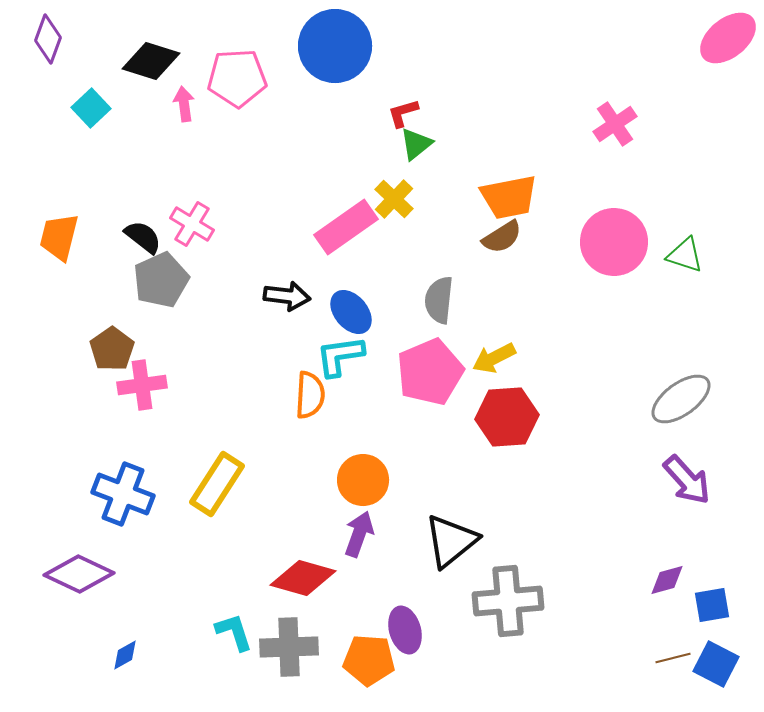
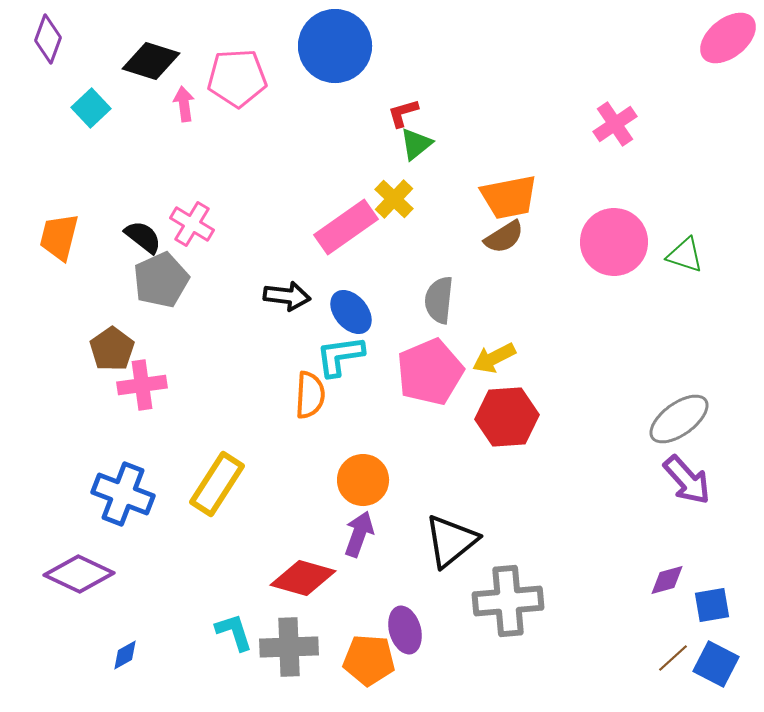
brown semicircle at (502, 237): moved 2 px right
gray ellipse at (681, 399): moved 2 px left, 20 px down
brown line at (673, 658): rotated 28 degrees counterclockwise
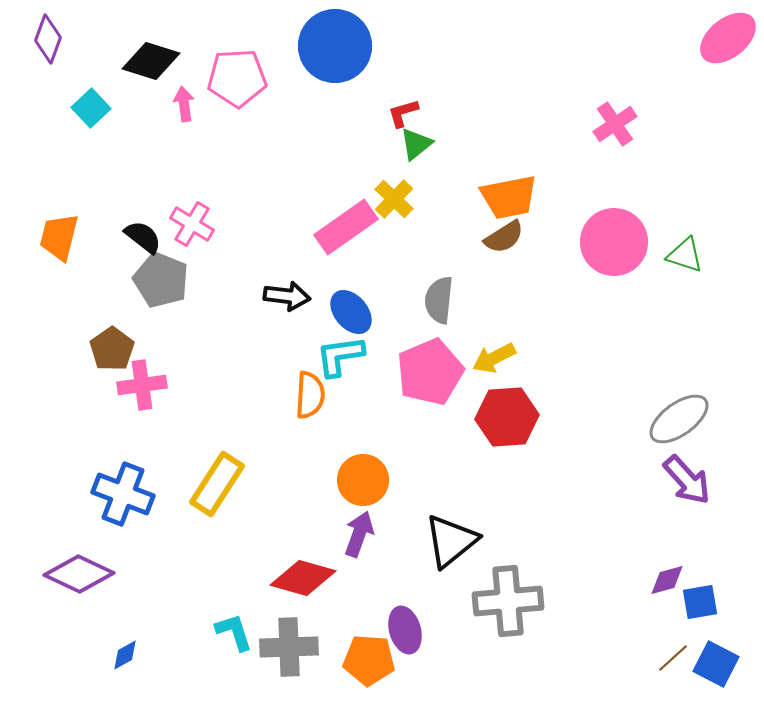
gray pentagon at (161, 280): rotated 26 degrees counterclockwise
blue square at (712, 605): moved 12 px left, 3 px up
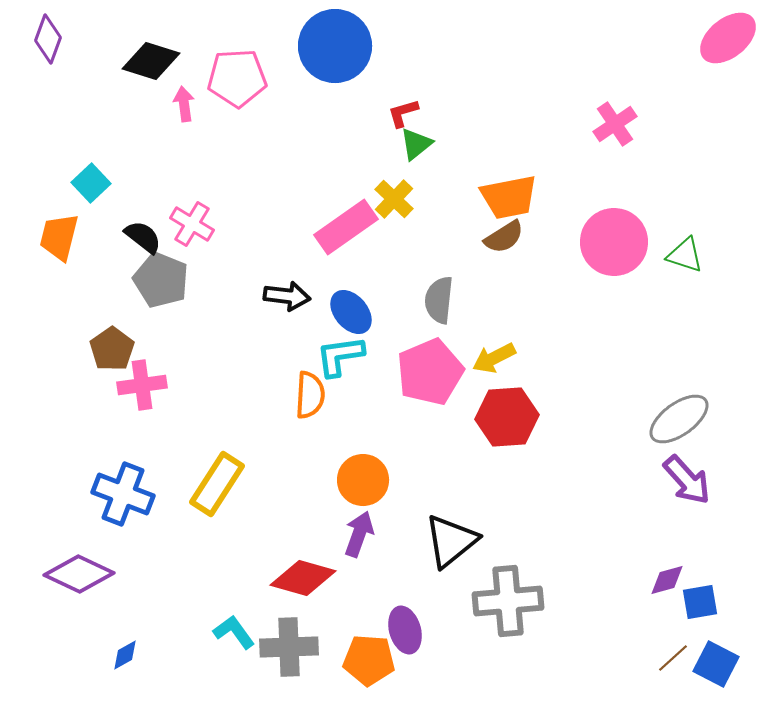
cyan square at (91, 108): moved 75 px down
cyan L-shape at (234, 632): rotated 18 degrees counterclockwise
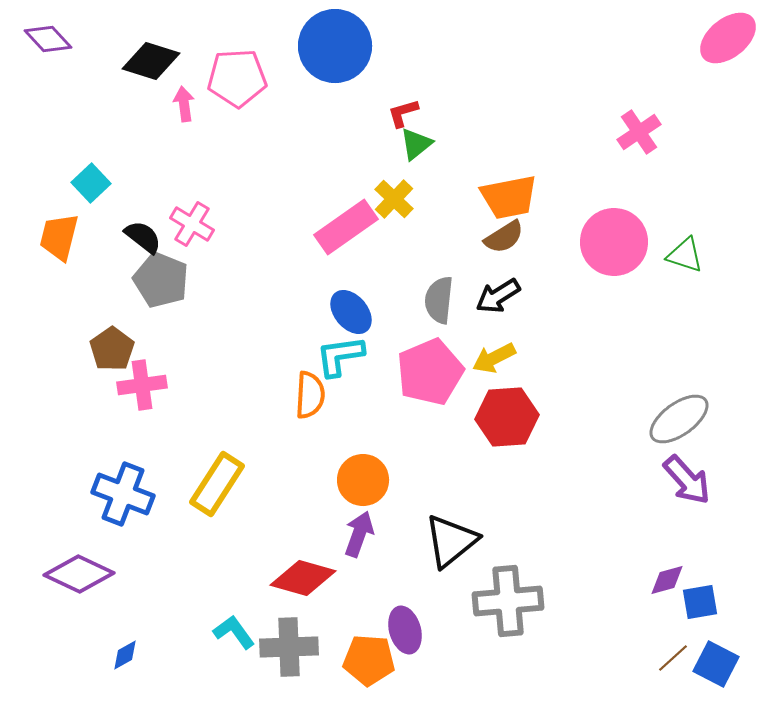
purple diamond at (48, 39): rotated 63 degrees counterclockwise
pink cross at (615, 124): moved 24 px right, 8 px down
black arrow at (287, 296): moved 211 px right; rotated 141 degrees clockwise
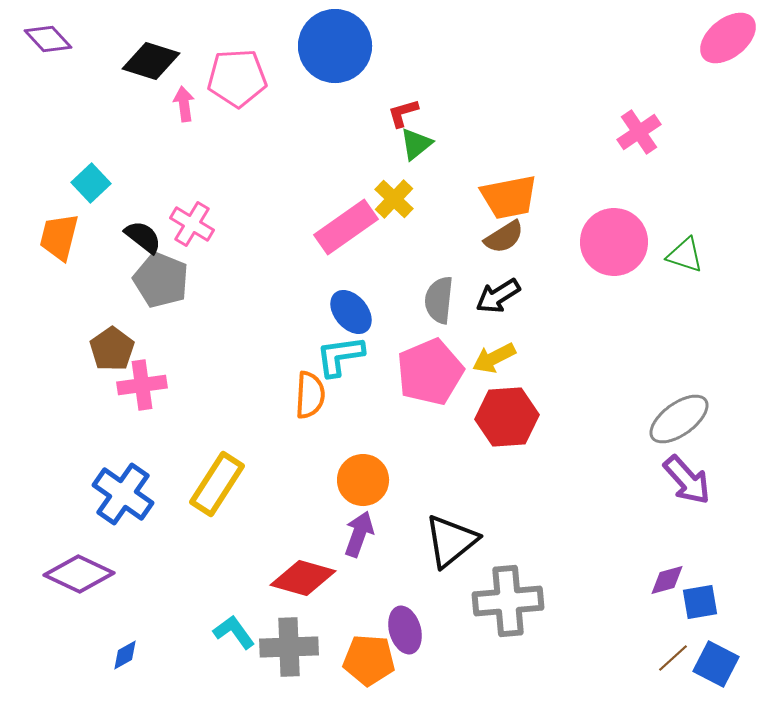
blue cross at (123, 494): rotated 14 degrees clockwise
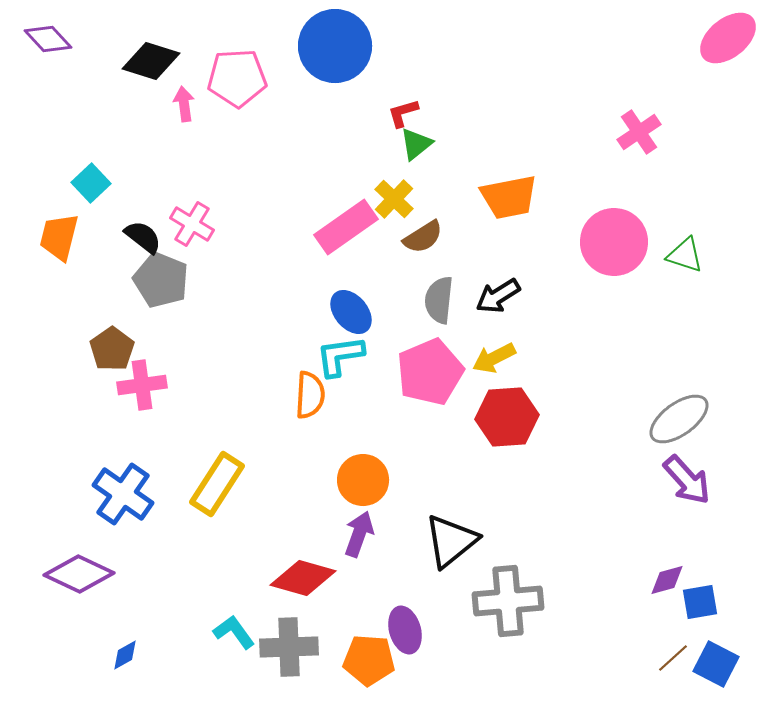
brown semicircle at (504, 237): moved 81 px left
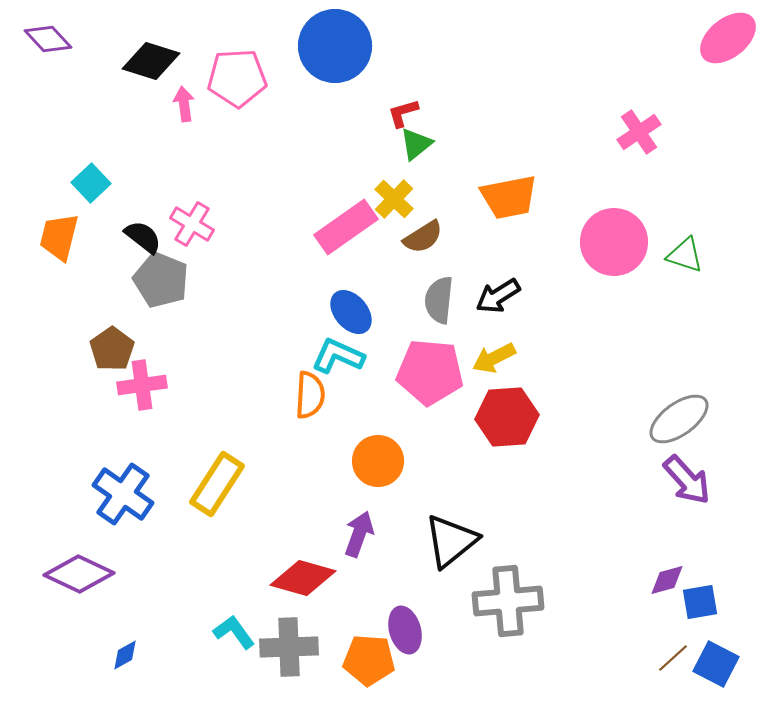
cyan L-shape at (340, 356): moved 2 px left; rotated 32 degrees clockwise
pink pentagon at (430, 372): rotated 28 degrees clockwise
orange circle at (363, 480): moved 15 px right, 19 px up
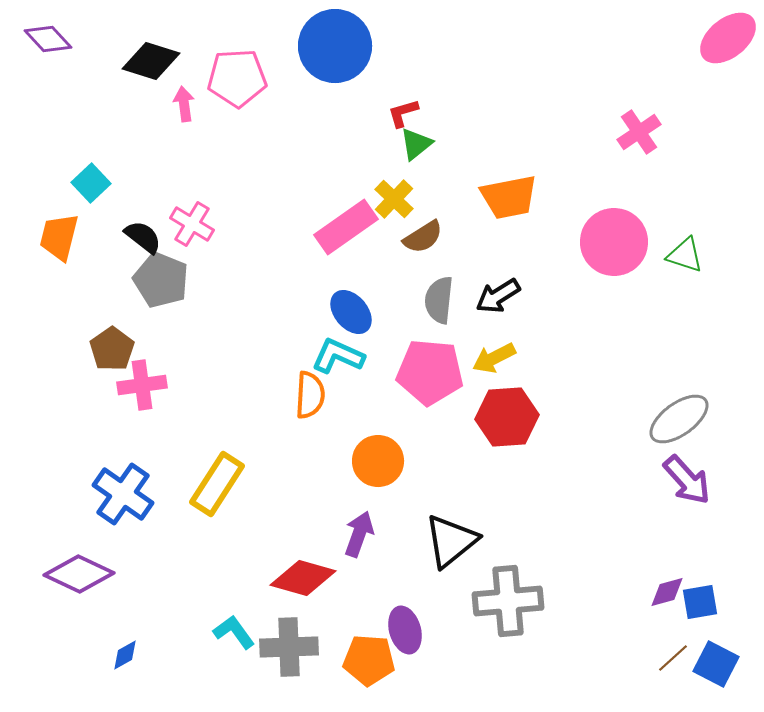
purple diamond at (667, 580): moved 12 px down
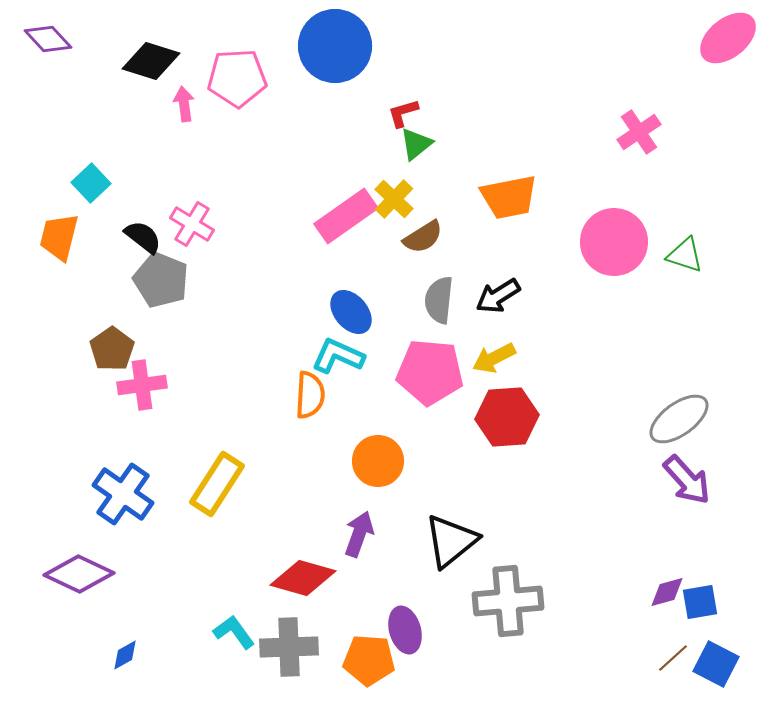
pink rectangle at (346, 227): moved 11 px up
